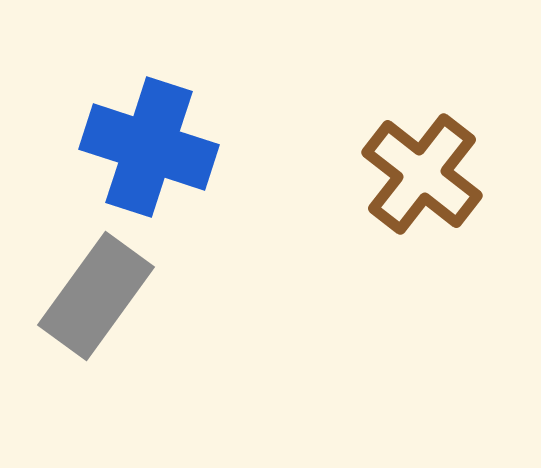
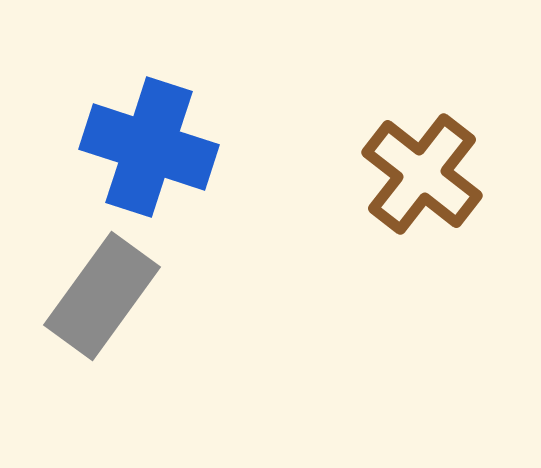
gray rectangle: moved 6 px right
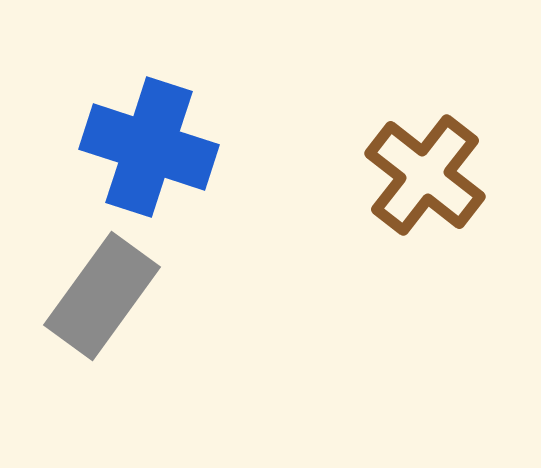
brown cross: moved 3 px right, 1 px down
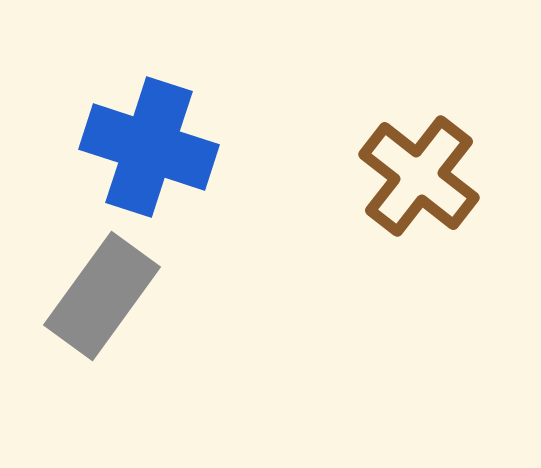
brown cross: moved 6 px left, 1 px down
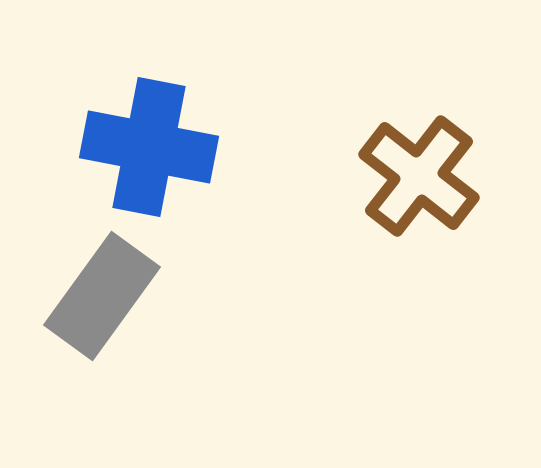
blue cross: rotated 7 degrees counterclockwise
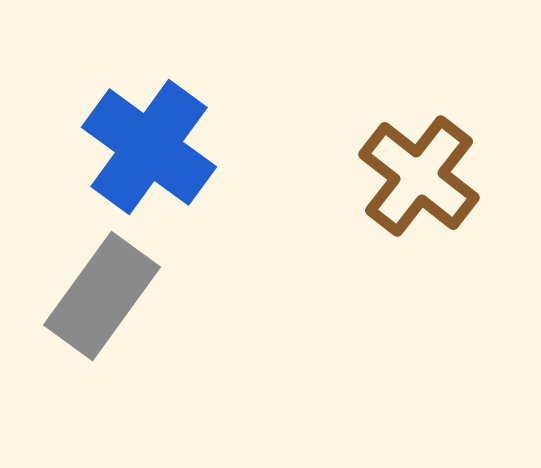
blue cross: rotated 25 degrees clockwise
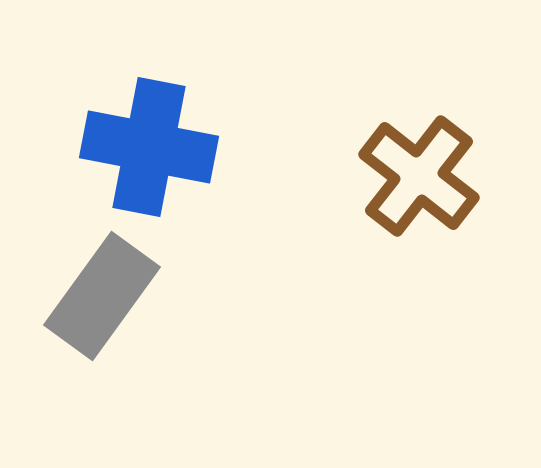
blue cross: rotated 25 degrees counterclockwise
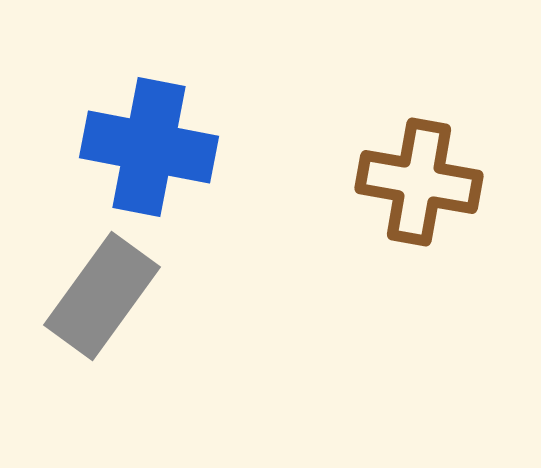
brown cross: moved 6 px down; rotated 28 degrees counterclockwise
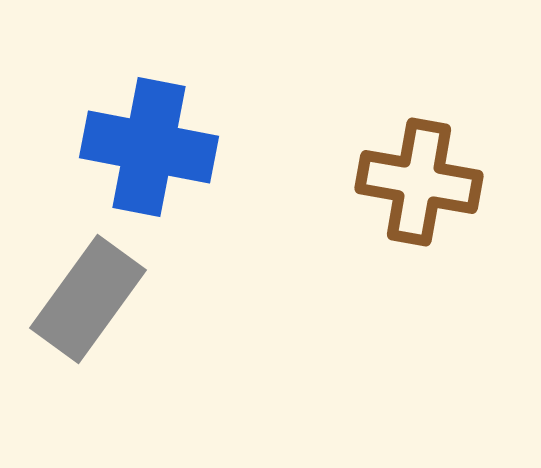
gray rectangle: moved 14 px left, 3 px down
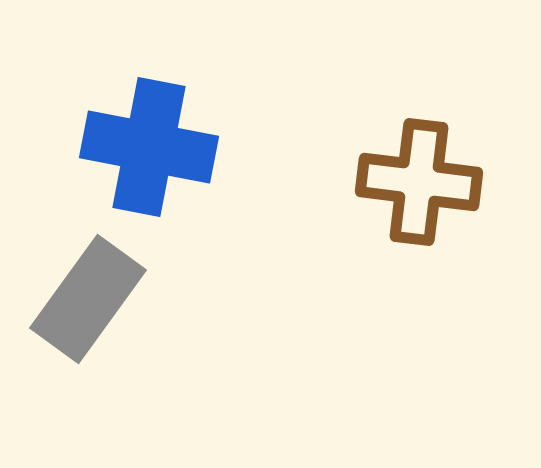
brown cross: rotated 3 degrees counterclockwise
